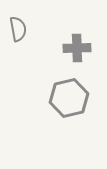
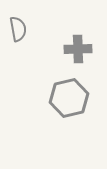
gray cross: moved 1 px right, 1 px down
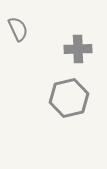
gray semicircle: rotated 15 degrees counterclockwise
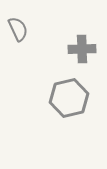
gray cross: moved 4 px right
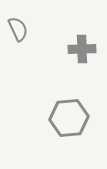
gray hexagon: moved 20 px down; rotated 9 degrees clockwise
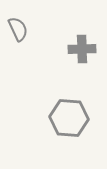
gray hexagon: rotated 9 degrees clockwise
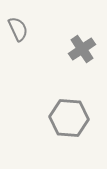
gray cross: rotated 32 degrees counterclockwise
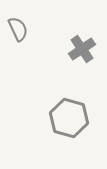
gray hexagon: rotated 12 degrees clockwise
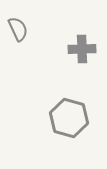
gray cross: rotated 32 degrees clockwise
